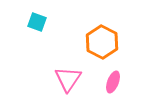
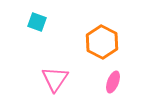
pink triangle: moved 13 px left
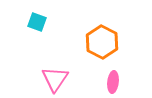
pink ellipse: rotated 15 degrees counterclockwise
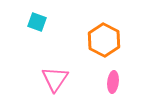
orange hexagon: moved 2 px right, 2 px up
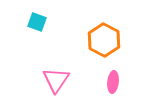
pink triangle: moved 1 px right, 1 px down
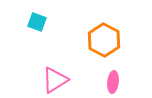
pink triangle: moved 1 px left; rotated 24 degrees clockwise
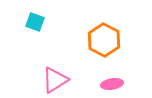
cyan square: moved 2 px left
pink ellipse: moved 1 px left, 2 px down; rotated 75 degrees clockwise
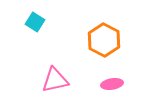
cyan square: rotated 12 degrees clockwise
pink triangle: rotated 20 degrees clockwise
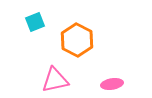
cyan square: rotated 36 degrees clockwise
orange hexagon: moved 27 px left
